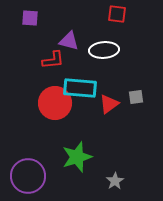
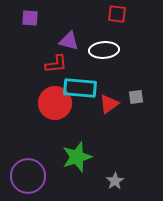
red L-shape: moved 3 px right, 4 px down
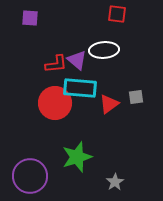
purple triangle: moved 8 px right, 19 px down; rotated 25 degrees clockwise
purple circle: moved 2 px right
gray star: moved 1 px down
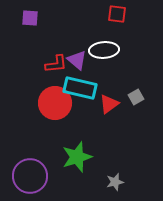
cyan rectangle: rotated 8 degrees clockwise
gray square: rotated 21 degrees counterclockwise
gray star: rotated 18 degrees clockwise
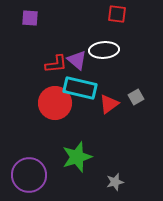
purple circle: moved 1 px left, 1 px up
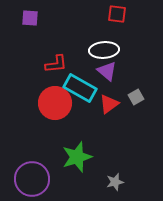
purple triangle: moved 30 px right, 11 px down
cyan rectangle: rotated 16 degrees clockwise
purple circle: moved 3 px right, 4 px down
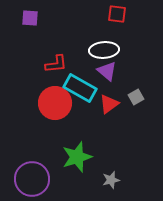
gray star: moved 4 px left, 2 px up
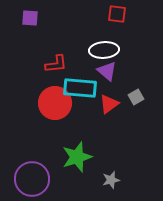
cyan rectangle: rotated 24 degrees counterclockwise
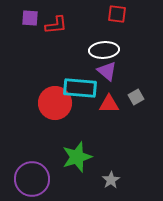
red L-shape: moved 39 px up
red triangle: rotated 35 degrees clockwise
gray star: rotated 18 degrees counterclockwise
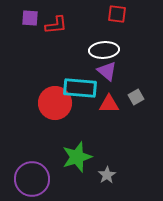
gray star: moved 4 px left, 5 px up
